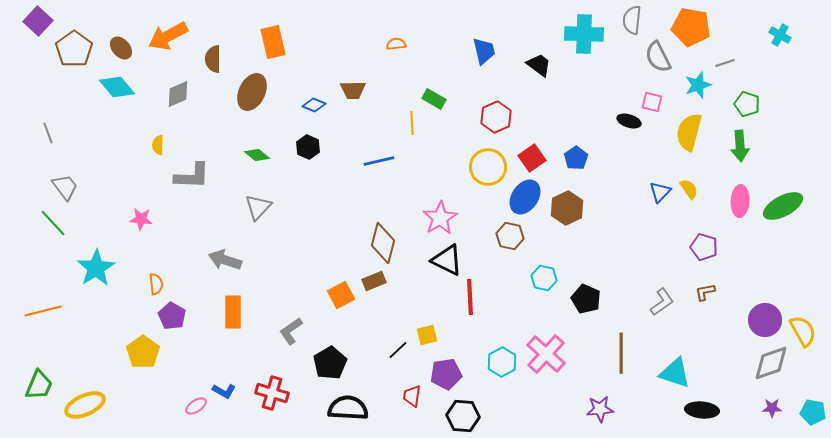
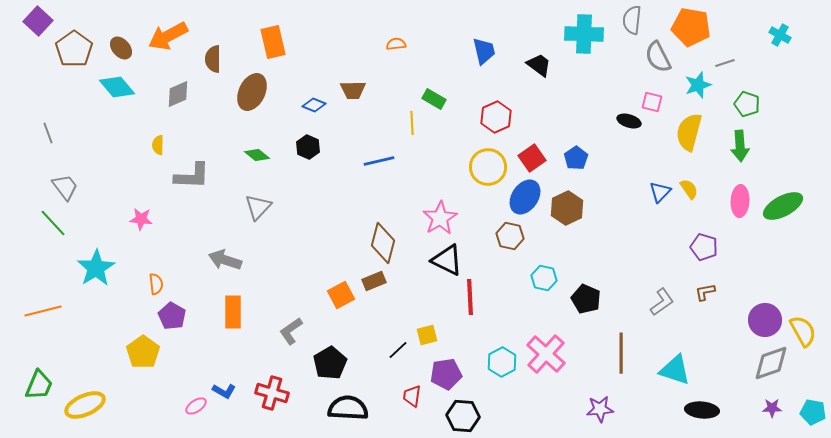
cyan triangle at (675, 373): moved 3 px up
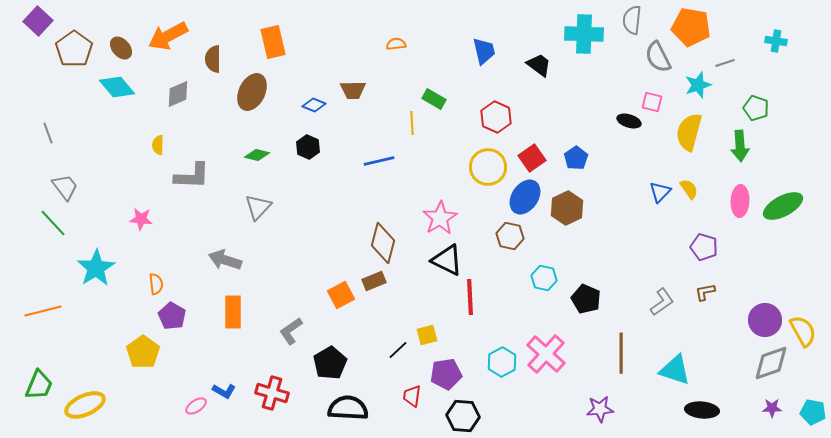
cyan cross at (780, 35): moved 4 px left, 6 px down; rotated 20 degrees counterclockwise
green pentagon at (747, 104): moved 9 px right, 4 px down
red hexagon at (496, 117): rotated 12 degrees counterclockwise
green diamond at (257, 155): rotated 25 degrees counterclockwise
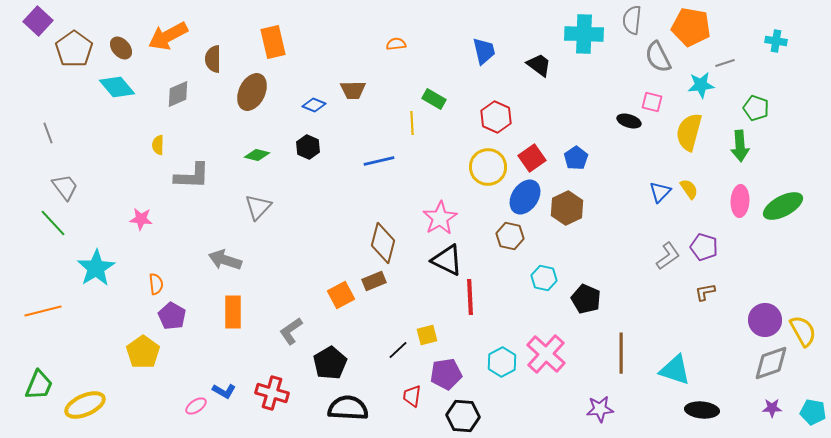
cyan star at (698, 85): moved 3 px right; rotated 12 degrees clockwise
gray L-shape at (662, 302): moved 6 px right, 46 px up
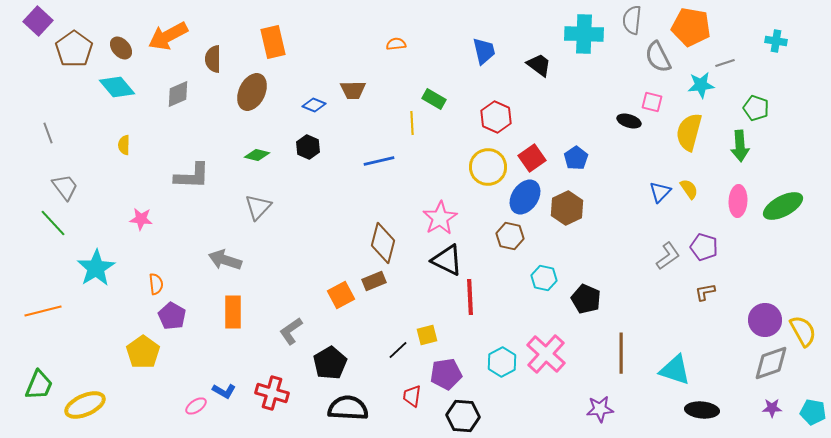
yellow semicircle at (158, 145): moved 34 px left
pink ellipse at (740, 201): moved 2 px left
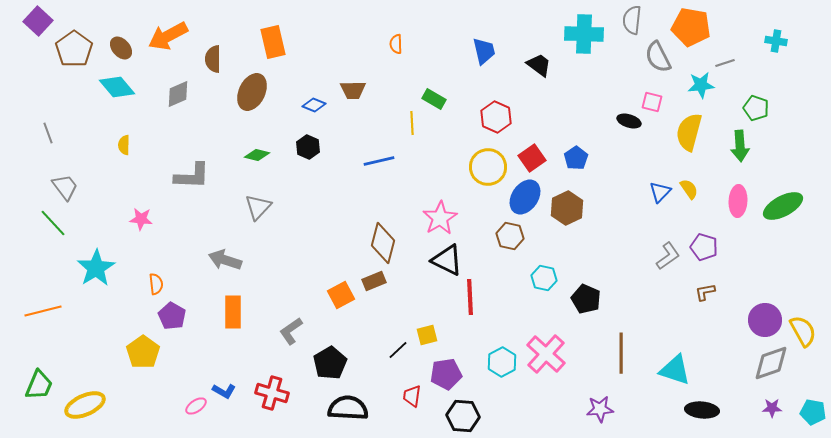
orange semicircle at (396, 44): rotated 84 degrees counterclockwise
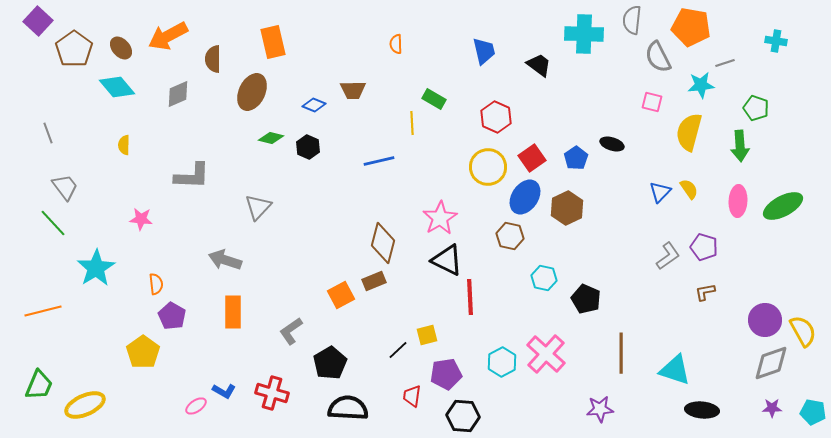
black ellipse at (629, 121): moved 17 px left, 23 px down
green diamond at (257, 155): moved 14 px right, 17 px up
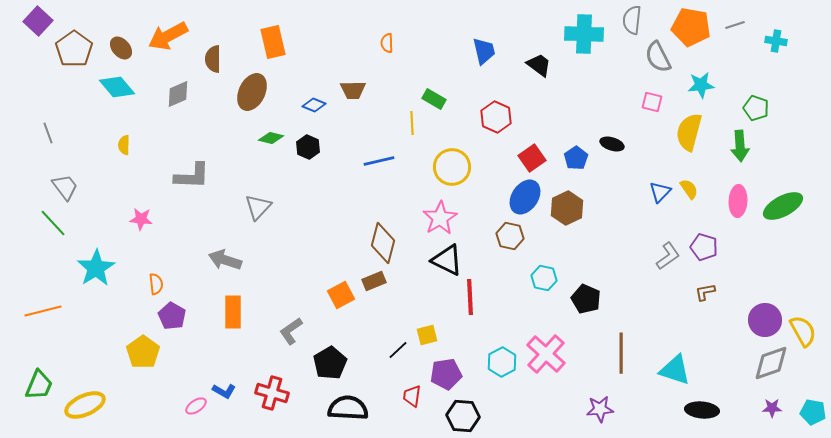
orange semicircle at (396, 44): moved 9 px left, 1 px up
gray line at (725, 63): moved 10 px right, 38 px up
yellow circle at (488, 167): moved 36 px left
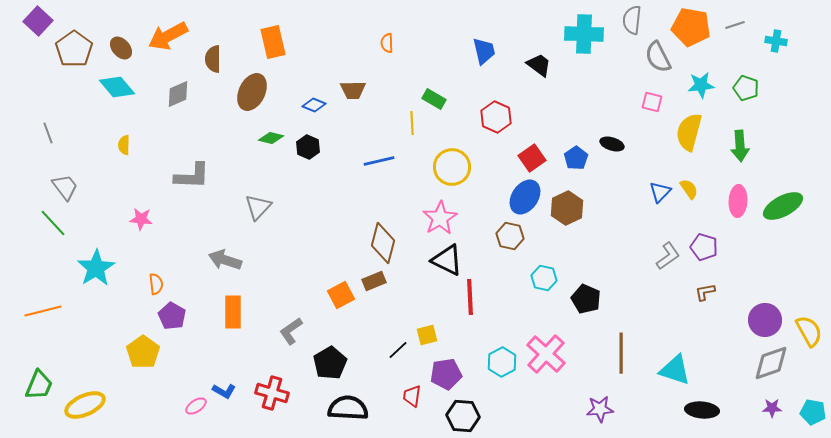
green pentagon at (756, 108): moved 10 px left, 20 px up
yellow semicircle at (803, 331): moved 6 px right
